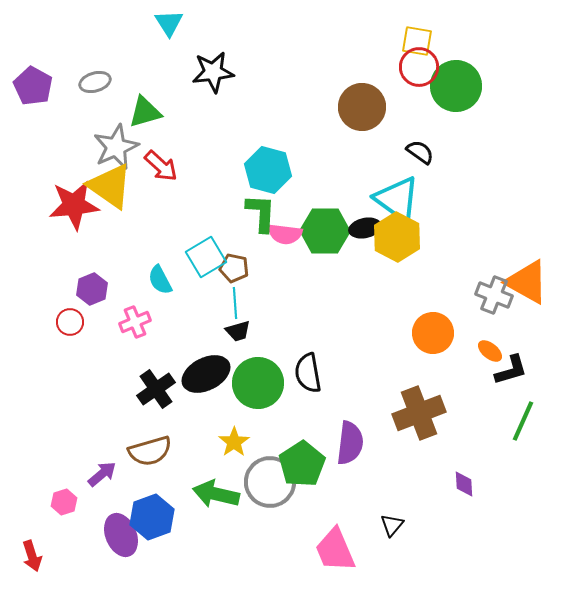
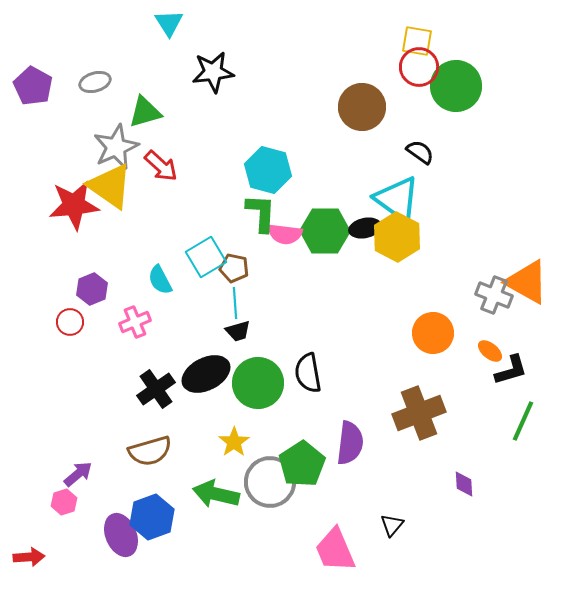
purple arrow at (102, 474): moved 24 px left
red arrow at (32, 556): moved 3 px left, 1 px down; rotated 76 degrees counterclockwise
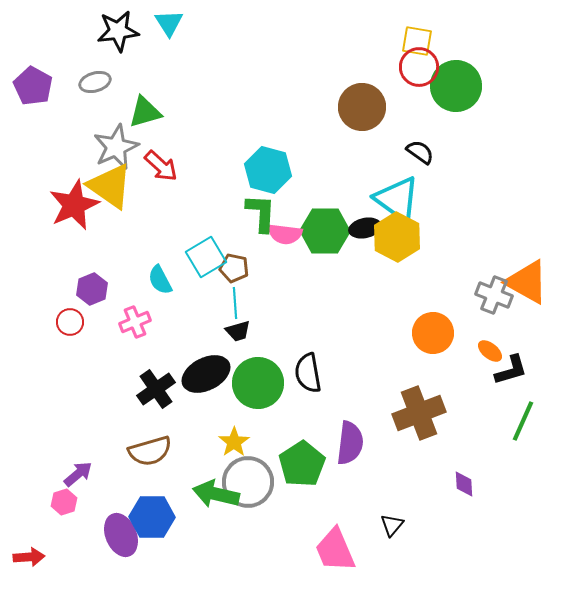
black star at (213, 72): moved 95 px left, 41 px up
red star at (74, 205): rotated 18 degrees counterclockwise
gray circle at (270, 482): moved 22 px left
blue hexagon at (152, 517): rotated 21 degrees clockwise
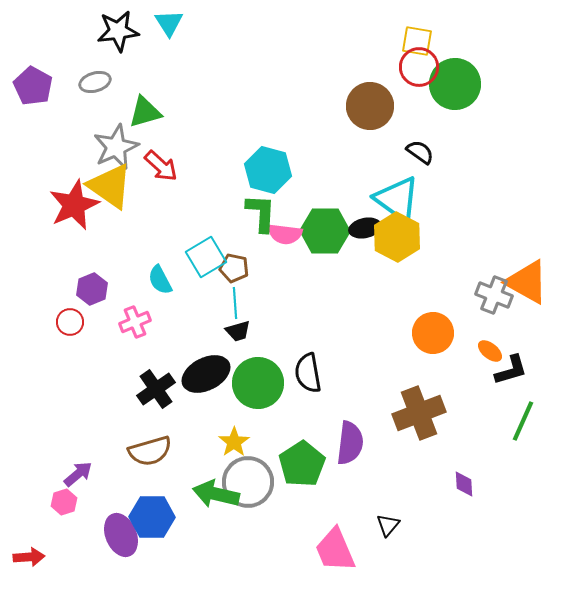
green circle at (456, 86): moved 1 px left, 2 px up
brown circle at (362, 107): moved 8 px right, 1 px up
black triangle at (392, 525): moved 4 px left
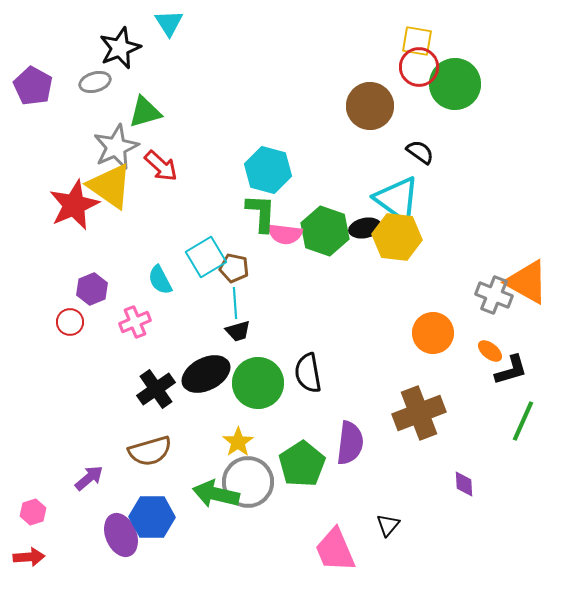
black star at (118, 31): moved 2 px right, 17 px down; rotated 15 degrees counterclockwise
green hexagon at (325, 231): rotated 18 degrees clockwise
yellow hexagon at (397, 237): rotated 21 degrees counterclockwise
yellow star at (234, 442): moved 4 px right
purple arrow at (78, 474): moved 11 px right, 4 px down
pink hexagon at (64, 502): moved 31 px left, 10 px down
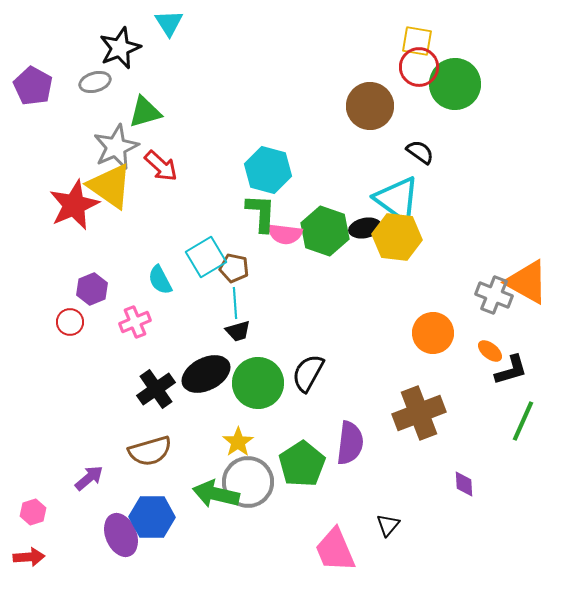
black semicircle at (308, 373): rotated 39 degrees clockwise
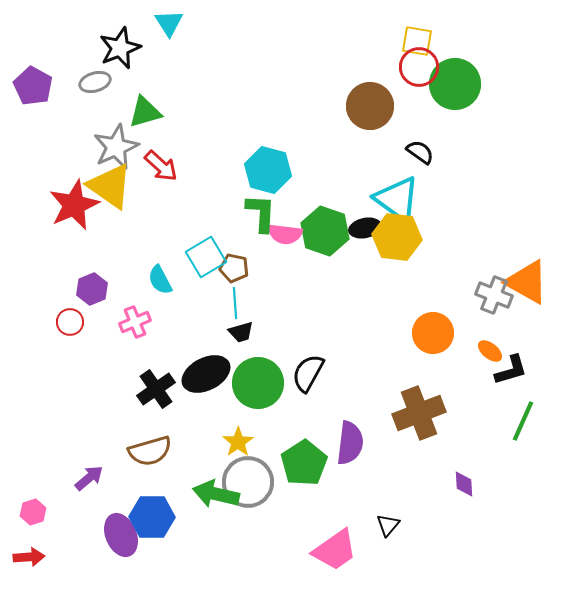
black trapezoid at (238, 331): moved 3 px right, 1 px down
green pentagon at (302, 464): moved 2 px right, 1 px up
pink trapezoid at (335, 550): rotated 102 degrees counterclockwise
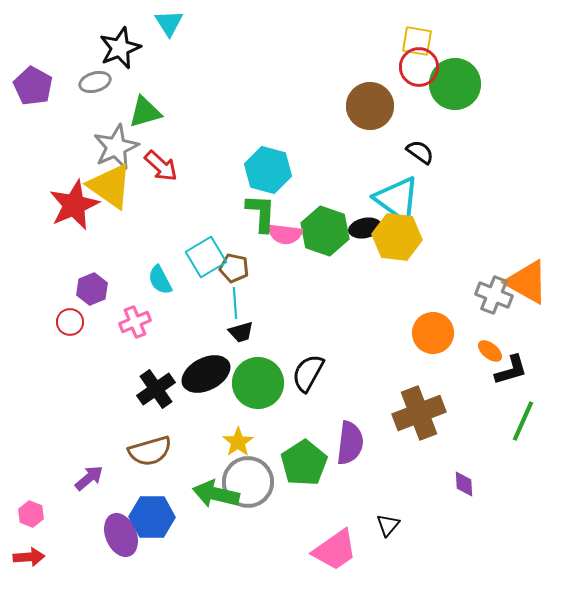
pink hexagon at (33, 512): moved 2 px left, 2 px down; rotated 20 degrees counterclockwise
